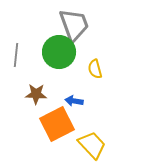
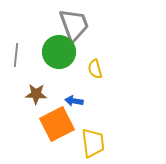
yellow trapezoid: moved 1 px right, 2 px up; rotated 36 degrees clockwise
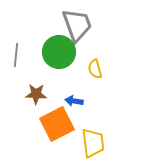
gray trapezoid: moved 3 px right
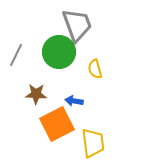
gray line: rotated 20 degrees clockwise
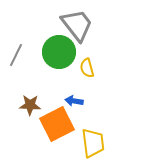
gray trapezoid: rotated 18 degrees counterclockwise
yellow semicircle: moved 8 px left, 1 px up
brown star: moved 6 px left, 11 px down
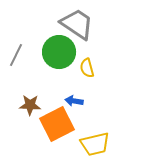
gray trapezoid: moved 1 px up; rotated 18 degrees counterclockwise
yellow trapezoid: moved 2 px right, 1 px down; rotated 84 degrees clockwise
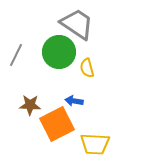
yellow trapezoid: rotated 16 degrees clockwise
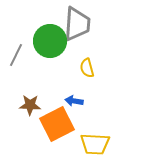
gray trapezoid: rotated 60 degrees clockwise
green circle: moved 9 px left, 11 px up
